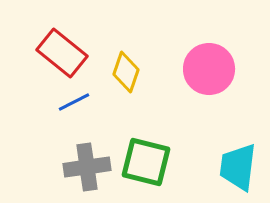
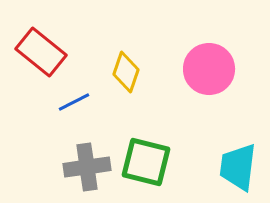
red rectangle: moved 21 px left, 1 px up
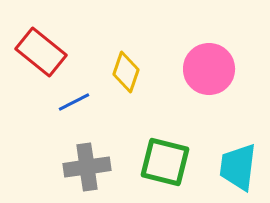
green square: moved 19 px right
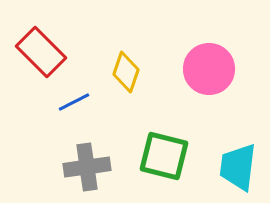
red rectangle: rotated 6 degrees clockwise
green square: moved 1 px left, 6 px up
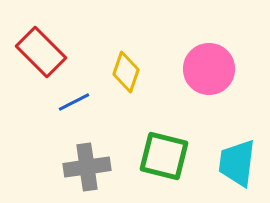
cyan trapezoid: moved 1 px left, 4 px up
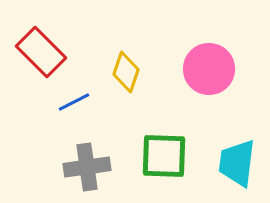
green square: rotated 12 degrees counterclockwise
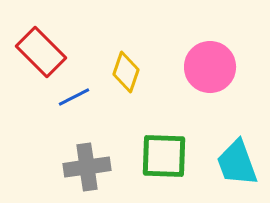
pink circle: moved 1 px right, 2 px up
blue line: moved 5 px up
cyan trapezoid: rotated 27 degrees counterclockwise
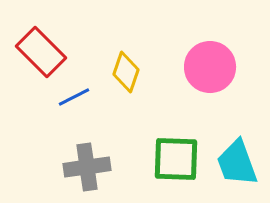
green square: moved 12 px right, 3 px down
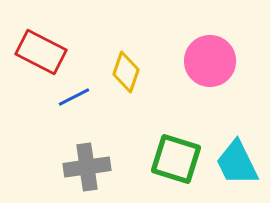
red rectangle: rotated 18 degrees counterclockwise
pink circle: moved 6 px up
green square: rotated 15 degrees clockwise
cyan trapezoid: rotated 6 degrees counterclockwise
